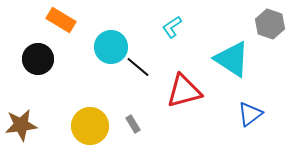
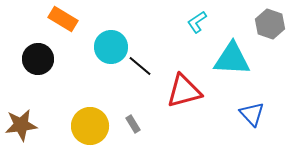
orange rectangle: moved 2 px right, 1 px up
cyan L-shape: moved 25 px right, 5 px up
cyan triangle: rotated 30 degrees counterclockwise
black line: moved 2 px right, 1 px up
blue triangle: moved 2 px right; rotated 36 degrees counterclockwise
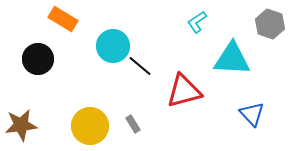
cyan circle: moved 2 px right, 1 px up
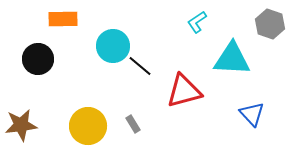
orange rectangle: rotated 32 degrees counterclockwise
yellow circle: moved 2 px left
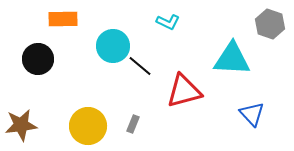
cyan L-shape: moved 29 px left; rotated 120 degrees counterclockwise
gray rectangle: rotated 54 degrees clockwise
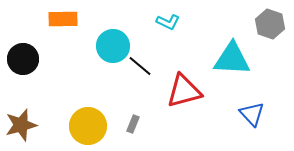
black circle: moved 15 px left
brown star: rotated 8 degrees counterclockwise
